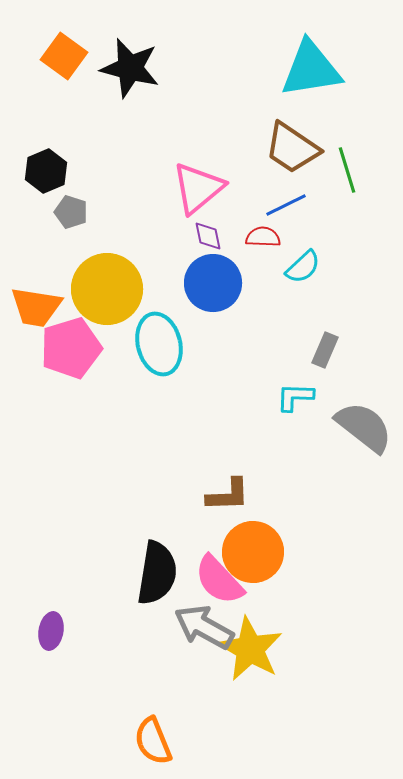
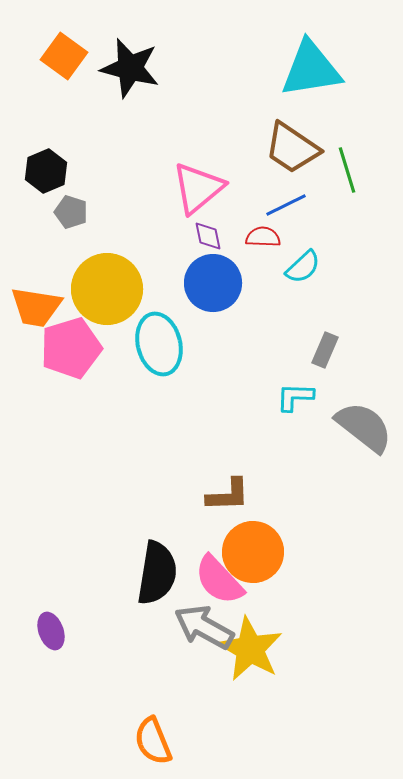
purple ellipse: rotated 30 degrees counterclockwise
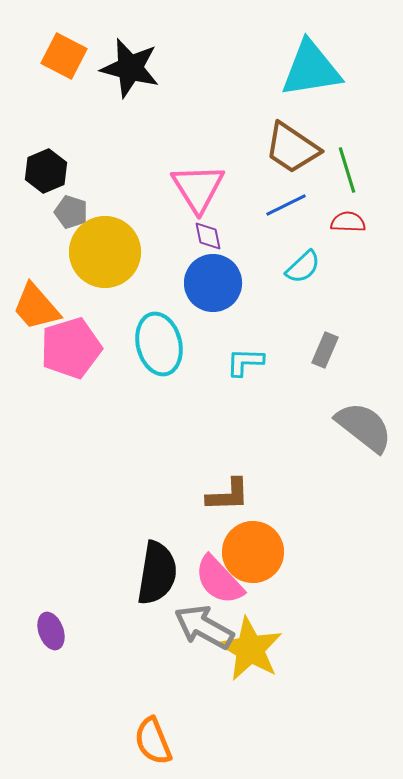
orange square: rotated 9 degrees counterclockwise
pink triangle: rotated 22 degrees counterclockwise
red semicircle: moved 85 px right, 15 px up
yellow circle: moved 2 px left, 37 px up
orange trapezoid: rotated 40 degrees clockwise
cyan L-shape: moved 50 px left, 35 px up
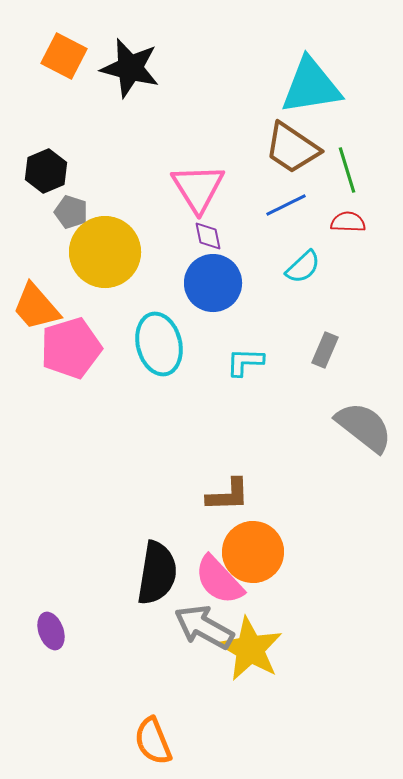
cyan triangle: moved 17 px down
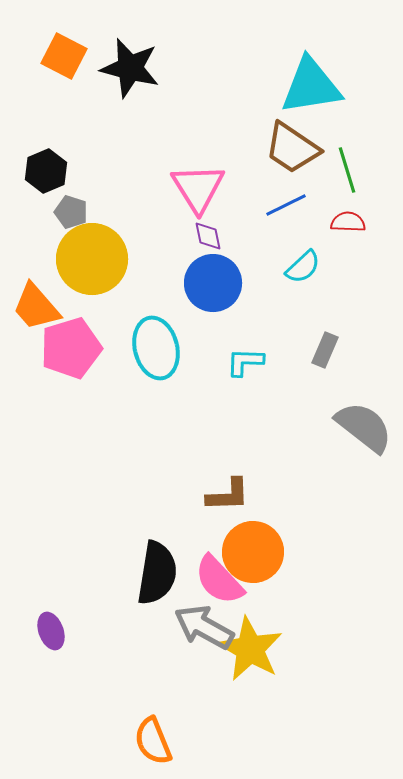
yellow circle: moved 13 px left, 7 px down
cyan ellipse: moved 3 px left, 4 px down
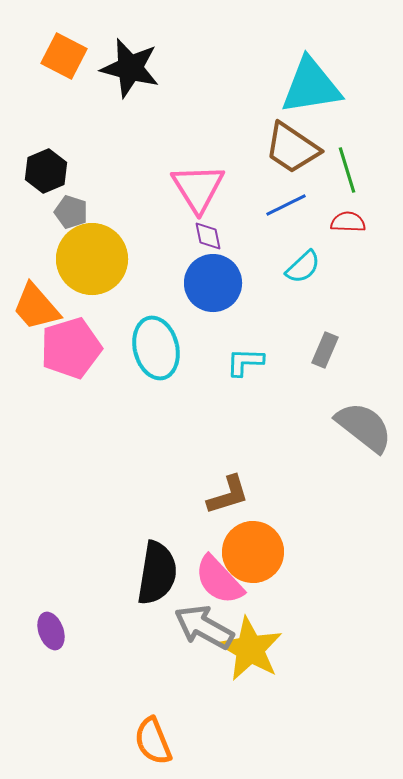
brown L-shape: rotated 15 degrees counterclockwise
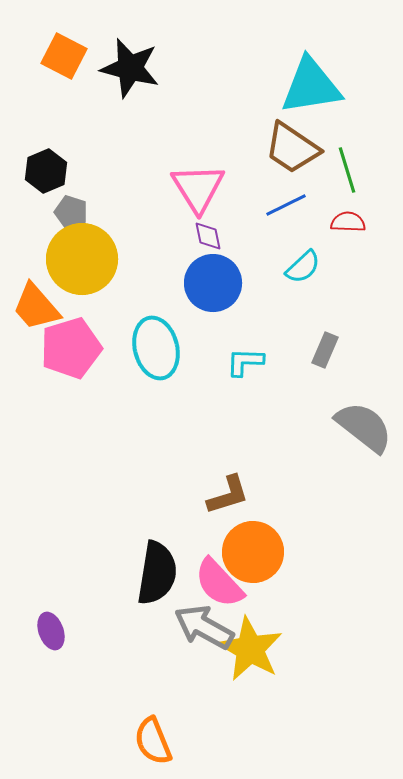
yellow circle: moved 10 px left
pink semicircle: moved 3 px down
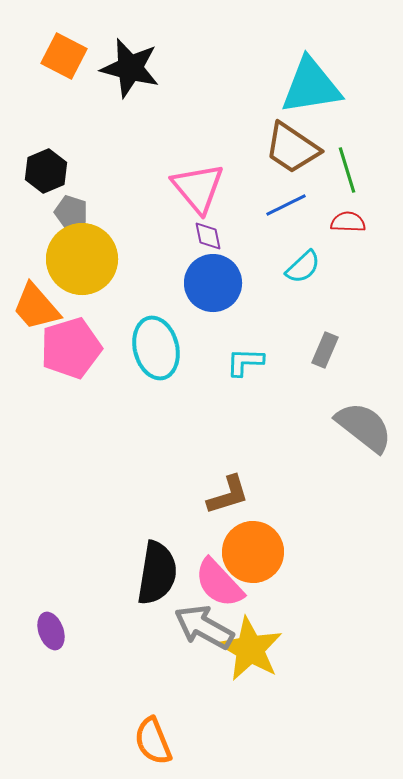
pink triangle: rotated 8 degrees counterclockwise
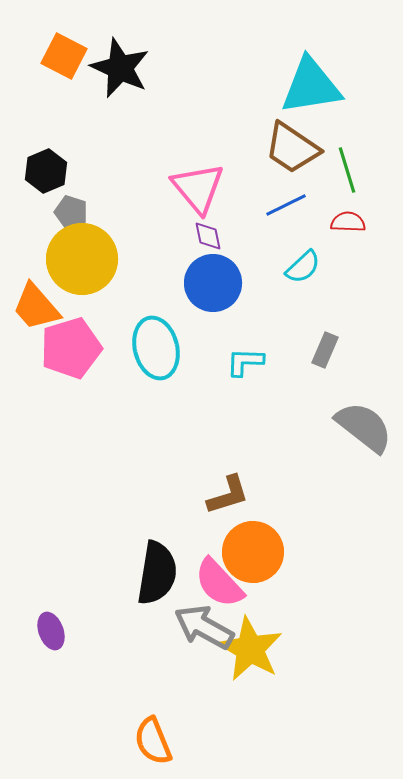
black star: moved 10 px left; rotated 10 degrees clockwise
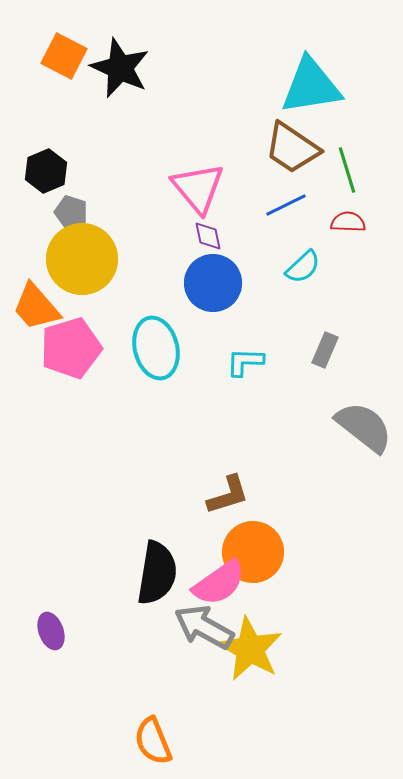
pink semicircle: rotated 82 degrees counterclockwise
